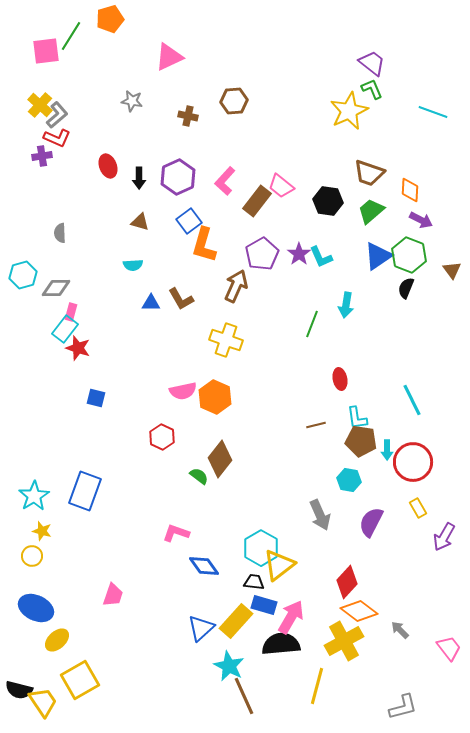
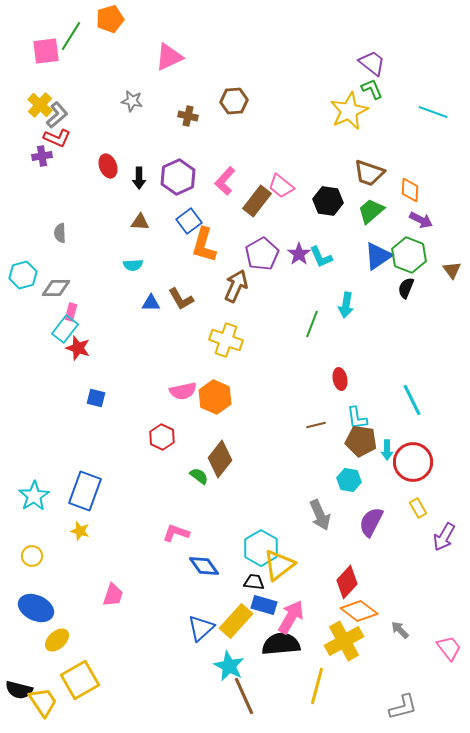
brown triangle at (140, 222): rotated 12 degrees counterclockwise
yellow star at (42, 531): moved 38 px right
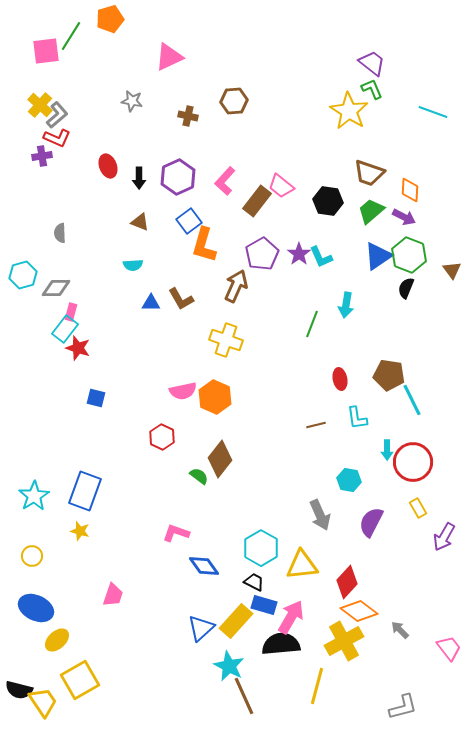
yellow star at (349, 111): rotated 15 degrees counterclockwise
purple arrow at (421, 220): moved 17 px left, 3 px up
brown triangle at (140, 222): rotated 18 degrees clockwise
brown pentagon at (361, 441): moved 28 px right, 66 px up
yellow triangle at (279, 565): moved 23 px right; rotated 32 degrees clockwise
black trapezoid at (254, 582): rotated 20 degrees clockwise
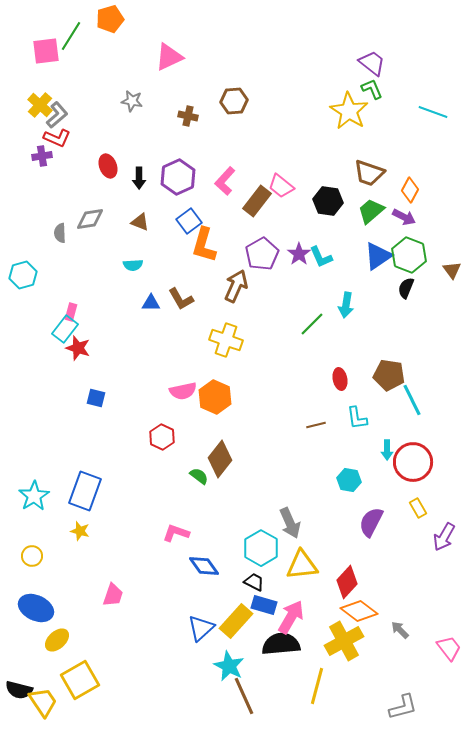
orange diamond at (410, 190): rotated 25 degrees clockwise
gray diamond at (56, 288): moved 34 px right, 69 px up; rotated 8 degrees counterclockwise
green line at (312, 324): rotated 24 degrees clockwise
gray arrow at (320, 515): moved 30 px left, 8 px down
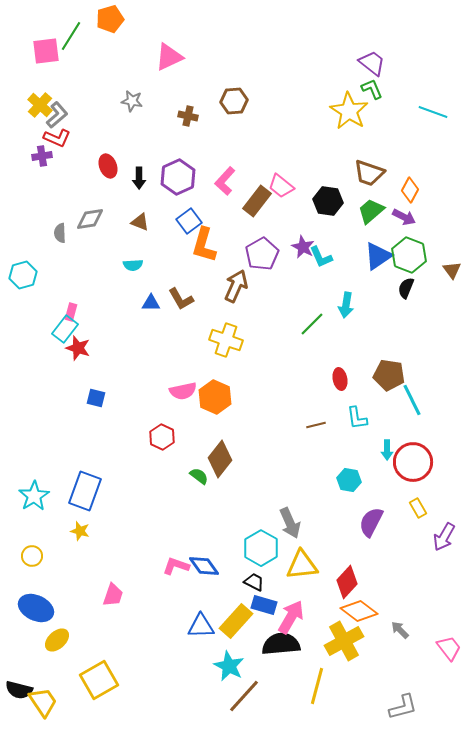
purple star at (299, 254): moved 4 px right, 7 px up; rotated 10 degrees counterclockwise
pink L-shape at (176, 533): moved 33 px down
blue triangle at (201, 628): moved 2 px up; rotated 40 degrees clockwise
yellow square at (80, 680): moved 19 px right
brown line at (244, 696): rotated 66 degrees clockwise
